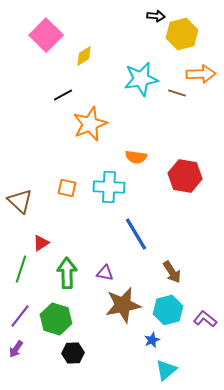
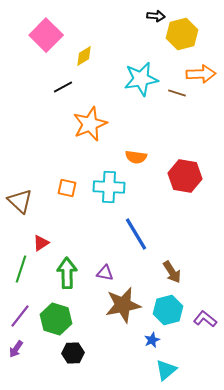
black line: moved 8 px up
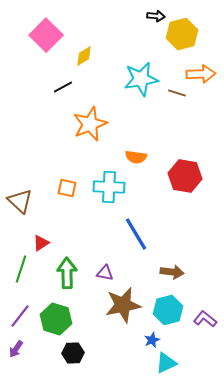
brown arrow: rotated 50 degrees counterclockwise
cyan triangle: moved 7 px up; rotated 15 degrees clockwise
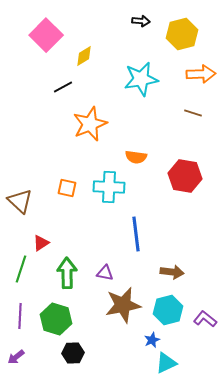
black arrow: moved 15 px left, 5 px down
brown line: moved 16 px right, 20 px down
blue line: rotated 24 degrees clockwise
purple line: rotated 35 degrees counterclockwise
purple arrow: moved 8 px down; rotated 18 degrees clockwise
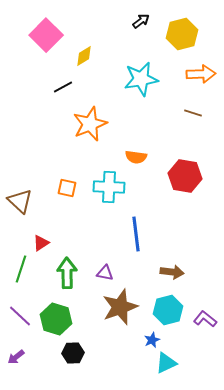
black arrow: rotated 42 degrees counterclockwise
brown star: moved 3 px left, 2 px down; rotated 9 degrees counterclockwise
purple line: rotated 50 degrees counterclockwise
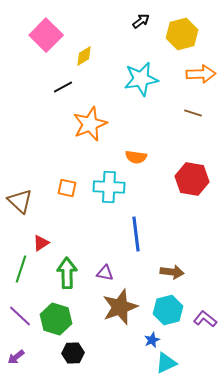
red hexagon: moved 7 px right, 3 px down
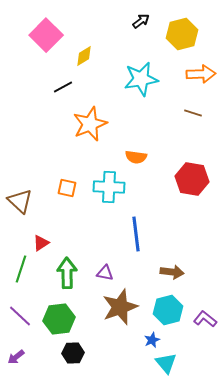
green hexagon: moved 3 px right; rotated 24 degrees counterclockwise
cyan triangle: rotated 45 degrees counterclockwise
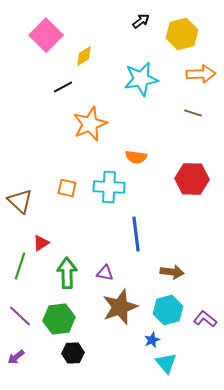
red hexagon: rotated 8 degrees counterclockwise
green line: moved 1 px left, 3 px up
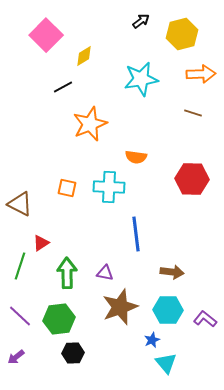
brown triangle: moved 3 px down; rotated 16 degrees counterclockwise
cyan hexagon: rotated 16 degrees clockwise
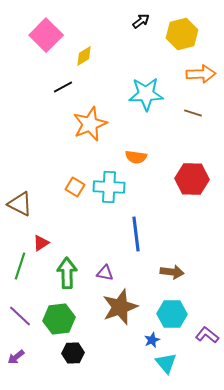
cyan star: moved 5 px right, 15 px down; rotated 8 degrees clockwise
orange square: moved 8 px right, 1 px up; rotated 18 degrees clockwise
cyan hexagon: moved 4 px right, 4 px down
purple L-shape: moved 2 px right, 16 px down
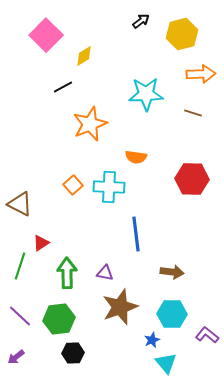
orange square: moved 2 px left, 2 px up; rotated 18 degrees clockwise
